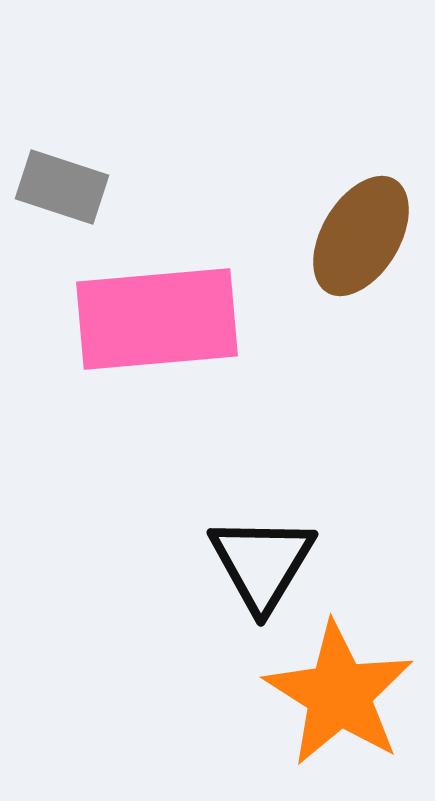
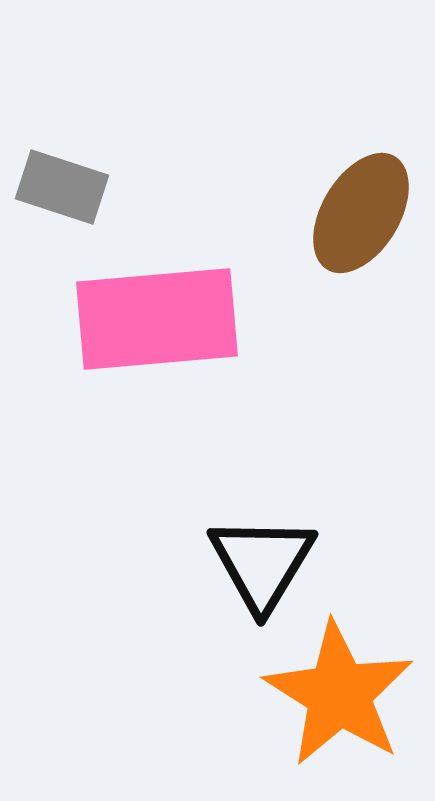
brown ellipse: moved 23 px up
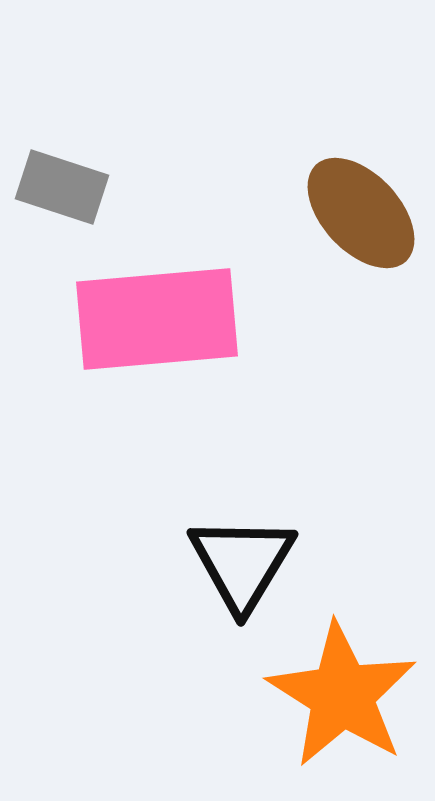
brown ellipse: rotated 74 degrees counterclockwise
black triangle: moved 20 px left
orange star: moved 3 px right, 1 px down
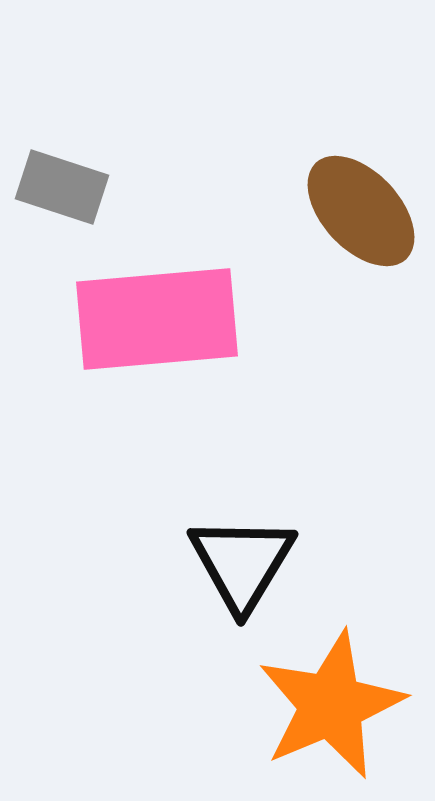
brown ellipse: moved 2 px up
orange star: moved 11 px left, 10 px down; rotated 17 degrees clockwise
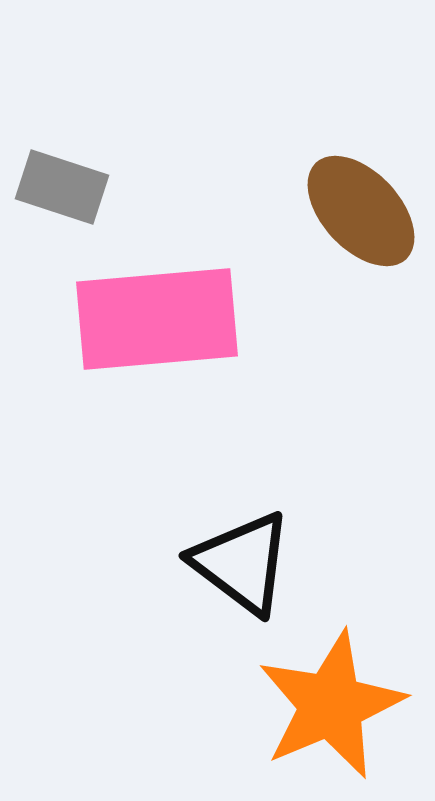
black triangle: rotated 24 degrees counterclockwise
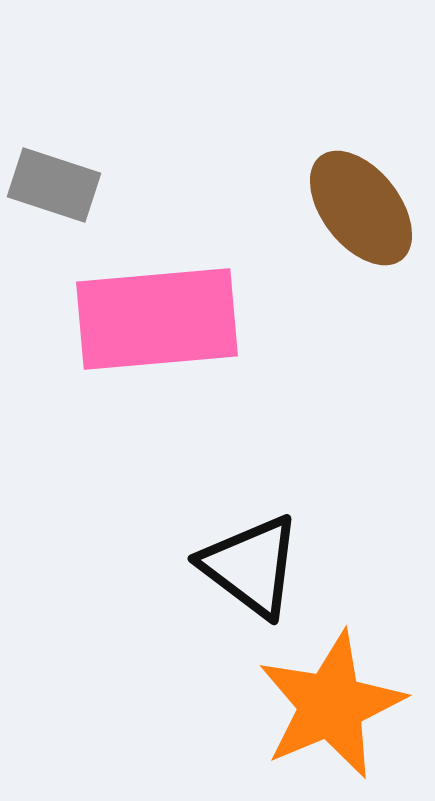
gray rectangle: moved 8 px left, 2 px up
brown ellipse: moved 3 px up; rotated 5 degrees clockwise
black triangle: moved 9 px right, 3 px down
